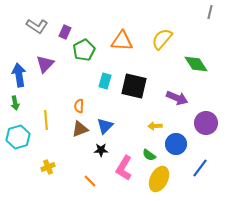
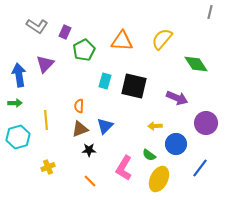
green arrow: rotated 80 degrees counterclockwise
black star: moved 12 px left
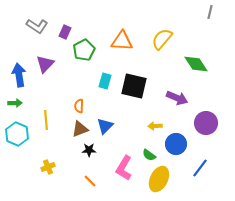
cyan hexagon: moved 1 px left, 3 px up; rotated 20 degrees counterclockwise
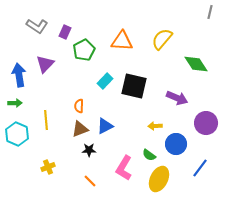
cyan rectangle: rotated 28 degrees clockwise
blue triangle: rotated 18 degrees clockwise
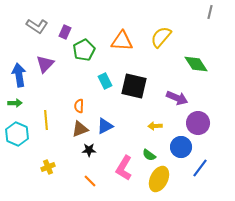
yellow semicircle: moved 1 px left, 2 px up
cyan rectangle: rotated 70 degrees counterclockwise
purple circle: moved 8 px left
blue circle: moved 5 px right, 3 px down
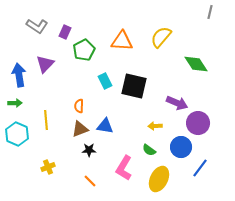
purple arrow: moved 5 px down
blue triangle: rotated 36 degrees clockwise
green semicircle: moved 5 px up
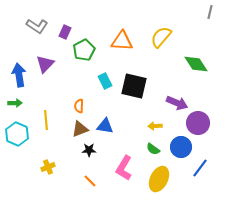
green semicircle: moved 4 px right, 1 px up
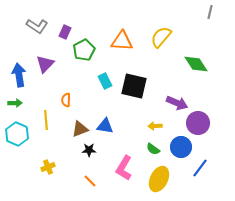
orange semicircle: moved 13 px left, 6 px up
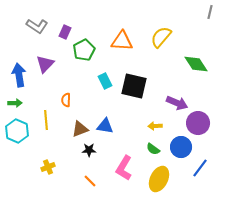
cyan hexagon: moved 3 px up
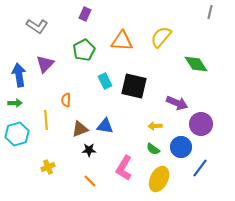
purple rectangle: moved 20 px right, 18 px up
purple circle: moved 3 px right, 1 px down
cyan hexagon: moved 3 px down; rotated 20 degrees clockwise
